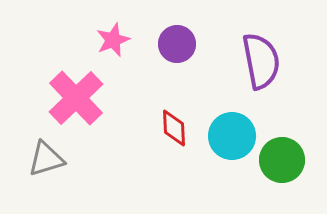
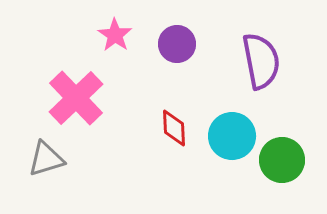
pink star: moved 2 px right, 5 px up; rotated 16 degrees counterclockwise
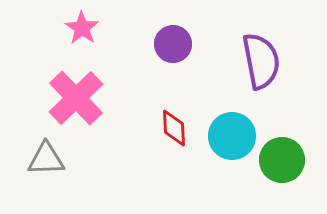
pink star: moved 33 px left, 7 px up
purple circle: moved 4 px left
gray triangle: rotated 15 degrees clockwise
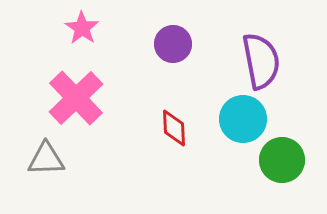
cyan circle: moved 11 px right, 17 px up
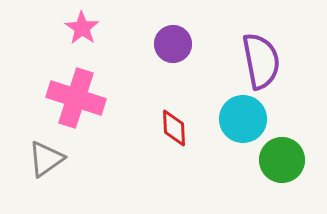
pink cross: rotated 28 degrees counterclockwise
gray triangle: rotated 33 degrees counterclockwise
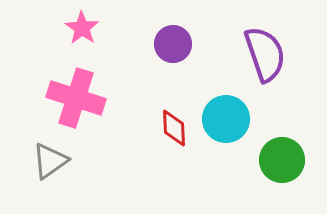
purple semicircle: moved 4 px right, 7 px up; rotated 8 degrees counterclockwise
cyan circle: moved 17 px left
gray triangle: moved 4 px right, 2 px down
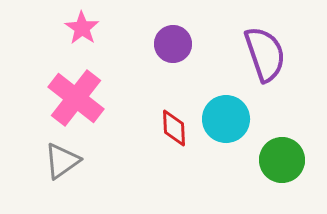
pink cross: rotated 20 degrees clockwise
gray triangle: moved 12 px right
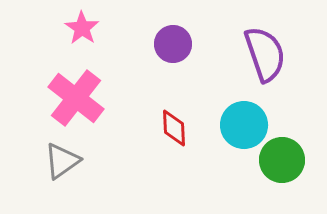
cyan circle: moved 18 px right, 6 px down
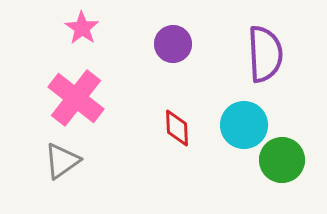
purple semicircle: rotated 16 degrees clockwise
red diamond: moved 3 px right
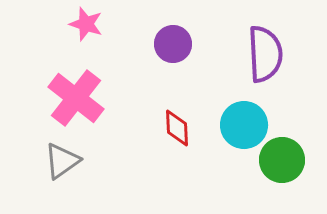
pink star: moved 4 px right, 4 px up; rotated 16 degrees counterclockwise
